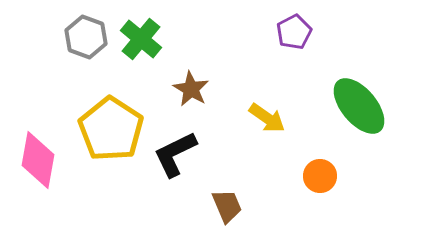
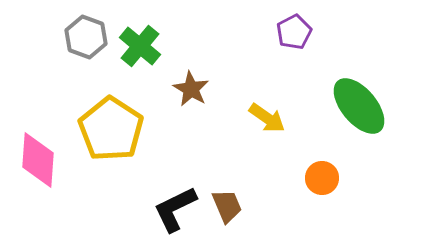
green cross: moved 1 px left, 7 px down
black L-shape: moved 55 px down
pink diamond: rotated 6 degrees counterclockwise
orange circle: moved 2 px right, 2 px down
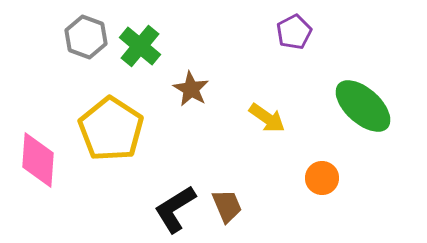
green ellipse: moved 4 px right; rotated 8 degrees counterclockwise
black L-shape: rotated 6 degrees counterclockwise
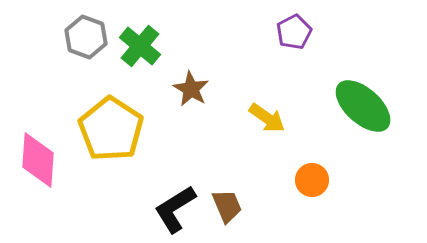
orange circle: moved 10 px left, 2 px down
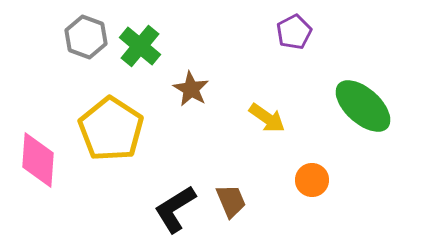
brown trapezoid: moved 4 px right, 5 px up
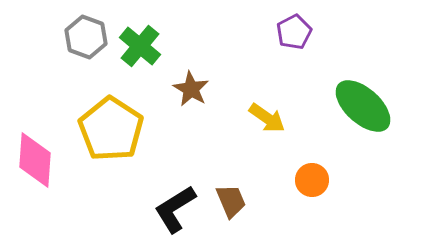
pink diamond: moved 3 px left
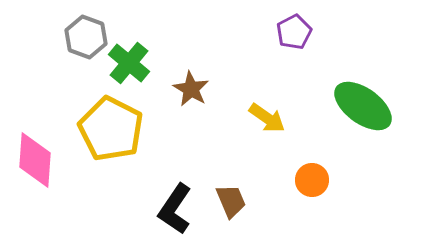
green cross: moved 11 px left, 17 px down
green ellipse: rotated 6 degrees counterclockwise
yellow pentagon: rotated 6 degrees counterclockwise
black L-shape: rotated 24 degrees counterclockwise
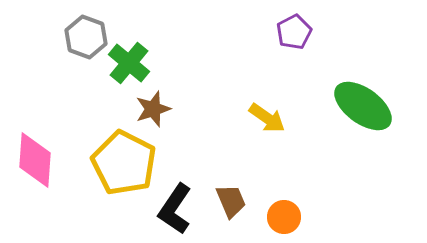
brown star: moved 38 px left, 20 px down; rotated 24 degrees clockwise
yellow pentagon: moved 13 px right, 34 px down
orange circle: moved 28 px left, 37 px down
